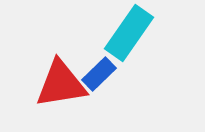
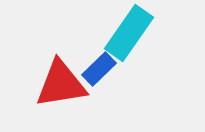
blue rectangle: moved 5 px up
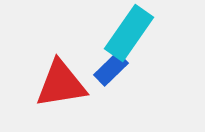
blue rectangle: moved 12 px right
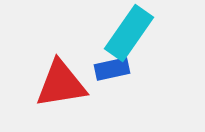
blue rectangle: moved 1 px right; rotated 32 degrees clockwise
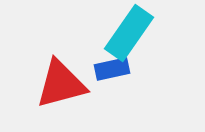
red triangle: rotated 6 degrees counterclockwise
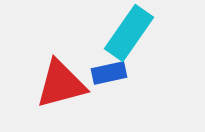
blue rectangle: moved 3 px left, 4 px down
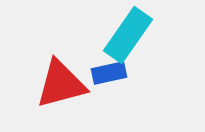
cyan rectangle: moved 1 px left, 2 px down
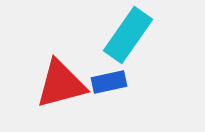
blue rectangle: moved 9 px down
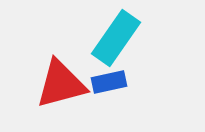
cyan rectangle: moved 12 px left, 3 px down
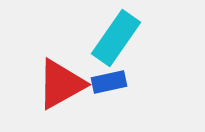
red triangle: rotated 14 degrees counterclockwise
